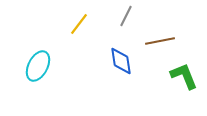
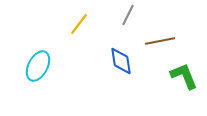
gray line: moved 2 px right, 1 px up
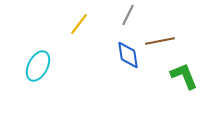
blue diamond: moved 7 px right, 6 px up
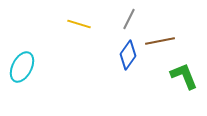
gray line: moved 1 px right, 4 px down
yellow line: rotated 70 degrees clockwise
blue diamond: rotated 44 degrees clockwise
cyan ellipse: moved 16 px left, 1 px down
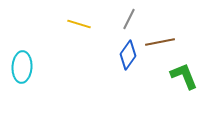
brown line: moved 1 px down
cyan ellipse: rotated 24 degrees counterclockwise
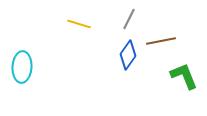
brown line: moved 1 px right, 1 px up
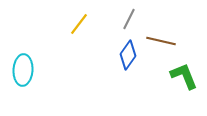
yellow line: rotated 70 degrees counterclockwise
brown line: rotated 24 degrees clockwise
cyan ellipse: moved 1 px right, 3 px down
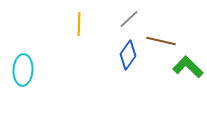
gray line: rotated 20 degrees clockwise
yellow line: rotated 35 degrees counterclockwise
green L-shape: moved 4 px right, 9 px up; rotated 24 degrees counterclockwise
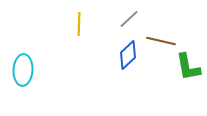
blue diamond: rotated 12 degrees clockwise
green L-shape: rotated 144 degrees counterclockwise
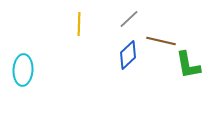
green L-shape: moved 2 px up
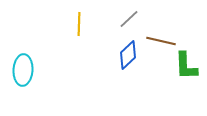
green L-shape: moved 2 px left, 1 px down; rotated 8 degrees clockwise
